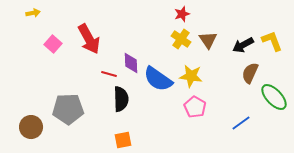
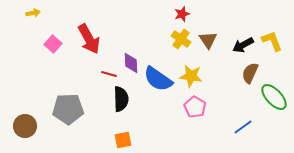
blue line: moved 2 px right, 4 px down
brown circle: moved 6 px left, 1 px up
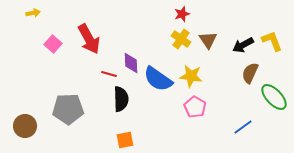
orange square: moved 2 px right
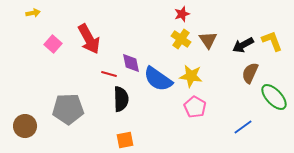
purple diamond: rotated 10 degrees counterclockwise
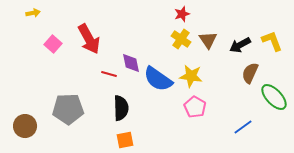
black arrow: moved 3 px left
black semicircle: moved 9 px down
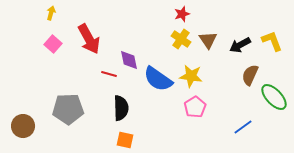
yellow arrow: moved 18 px right; rotated 64 degrees counterclockwise
purple diamond: moved 2 px left, 3 px up
brown semicircle: moved 2 px down
pink pentagon: rotated 10 degrees clockwise
brown circle: moved 2 px left
orange square: rotated 24 degrees clockwise
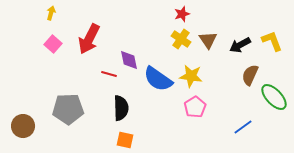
red arrow: rotated 56 degrees clockwise
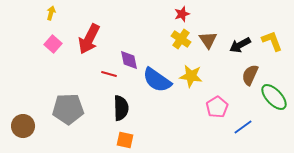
blue semicircle: moved 1 px left, 1 px down
pink pentagon: moved 22 px right
